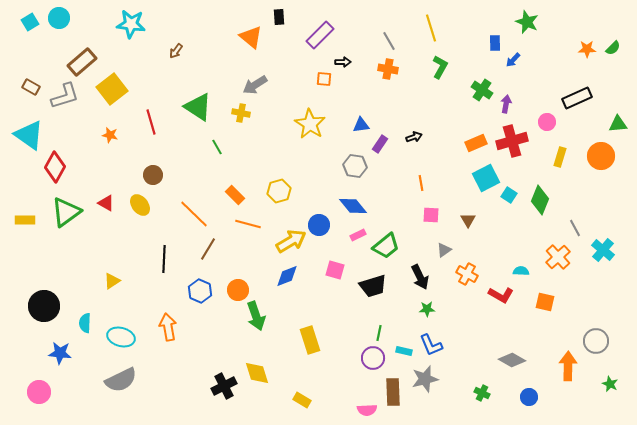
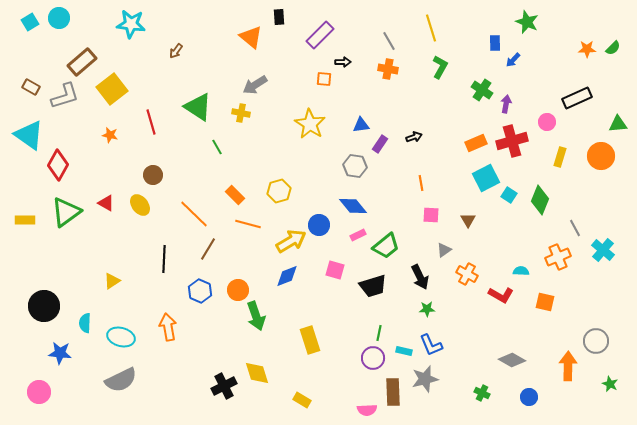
red diamond at (55, 167): moved 3 px right, 2 px up
orange cross at (558, 257): rotated 20 degrees clockwise
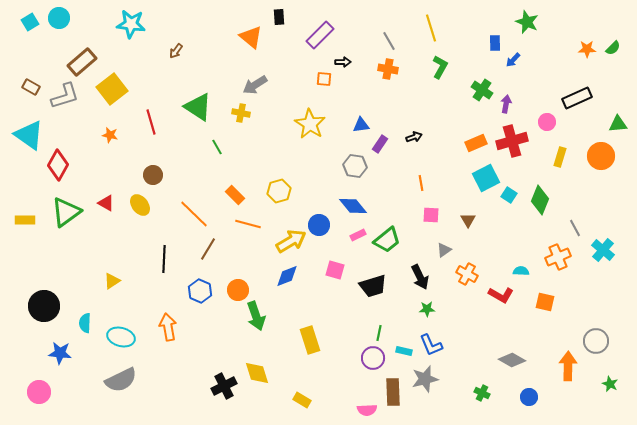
green trapezoid at (386, 246): moved 1 px right, 6 px up
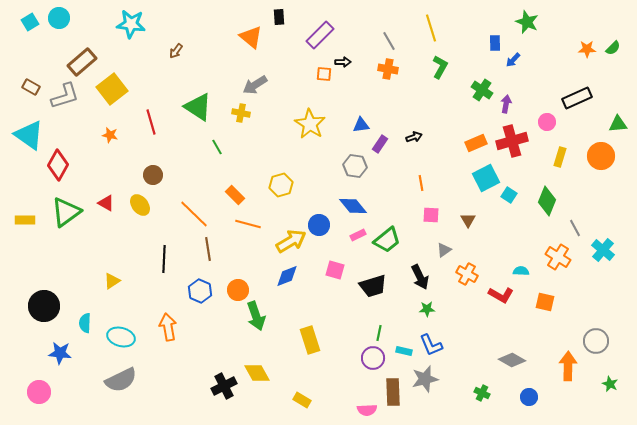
orange square at (324, 79): moved 5 px up
yellow hexagon at (279, 191): moved 2 px right, 6 px up
green diamond at (540, 200): moved 7 px right, 1 px down
brown line at (208, 249): rotated 40 degrees counterclockwise
orange cross at (558, 257): rotated 35 degrees counterclockwise
yellow diamond at (257, 373): rotated 12 degrees counterclockwise
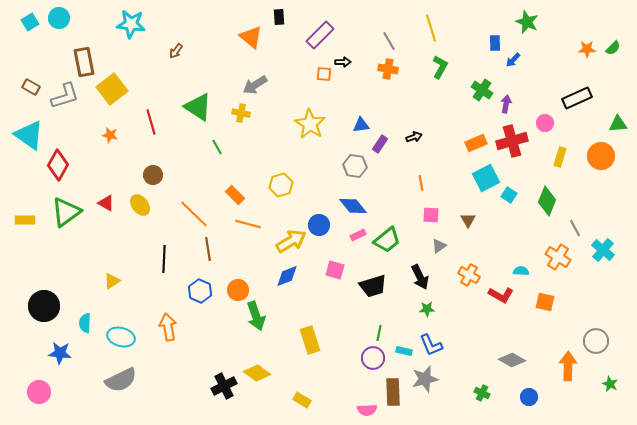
brown rectangle at (82, 62): moved 2 px right; rotated 60 degrees counterclockwise
pink circle at (547, 122): moved 2 px left, 1 px down
gray triangle at (444, 250): moved 5 px left, 4 px up
orange cross at (467, 274): moved 2 px right, 1 px down
yellow diamond at (257, 373): rotated 24 degrees counterclockwise
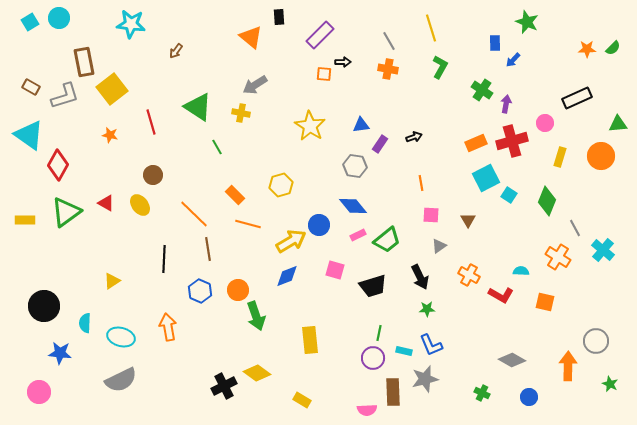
yellow star at (310, 124): moved 2 px down
yellow rectangle at (310, 340): rotated 12 degrees clockwise
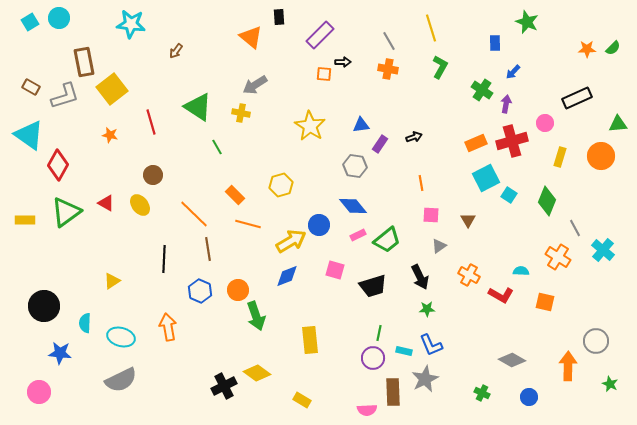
blue arrow at (513, 60): moved 12 px down
gray star at (425, 379): rotated 12 degrees counterclockwise
